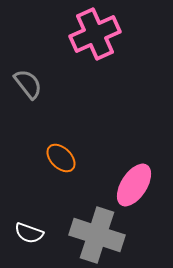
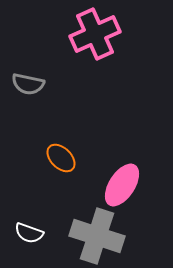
gray semicircle: rotated 140 degrees clockwise
pink ellipse: moved 12 px left
gray cross: moved 1 px down
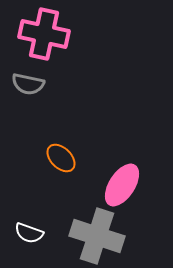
pink cross: moved 51 px left; rotated 36 degrees clockwise
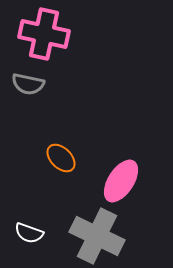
pink ellipse: moved 1 px left, 4 px up
gray cross: rotated 8 degrees clockwise
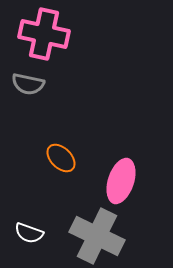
pink ellipse: rotated 15 degrees counterclockwise
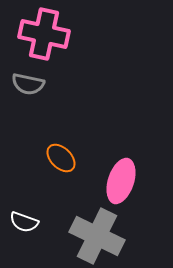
white semicircle: moved 5 px left, 11 px up
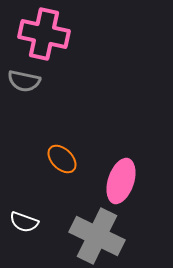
gray semicircle: moved 4 px left, 3 px up
orange ellipse: moved 1 px right, 1 px down
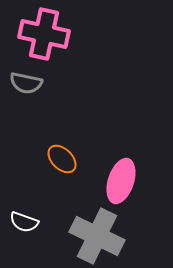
gray semicircle: moved 2 px right, 2 px down
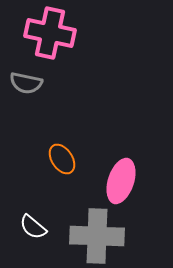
pink cross: moved 6 px right, 1 px up
orange ellipse: rotated 12 degrees clockwise
white semicircle: moved 9 px right, 5 px down; rotated 20 degrees clockwise
gray cross: rotated 24 degrees counterclockwise
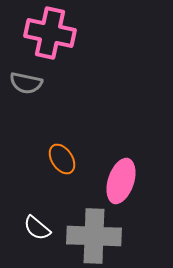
white semicircle: moved 4 px right, 1 px down
gray cross: moved 3 px left
